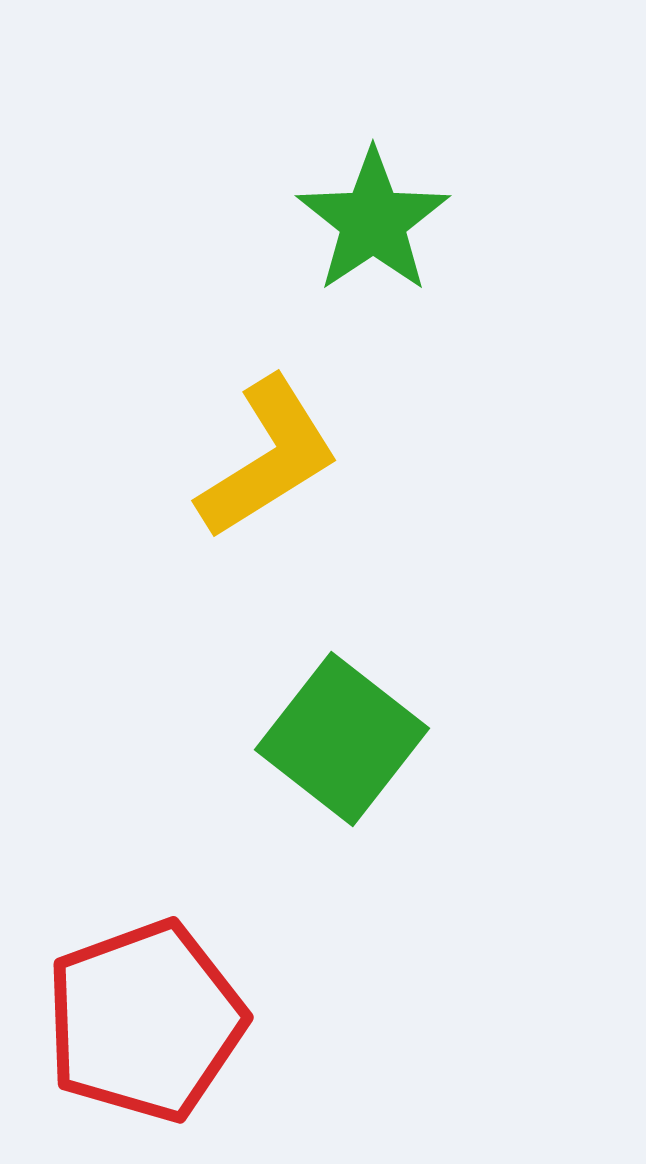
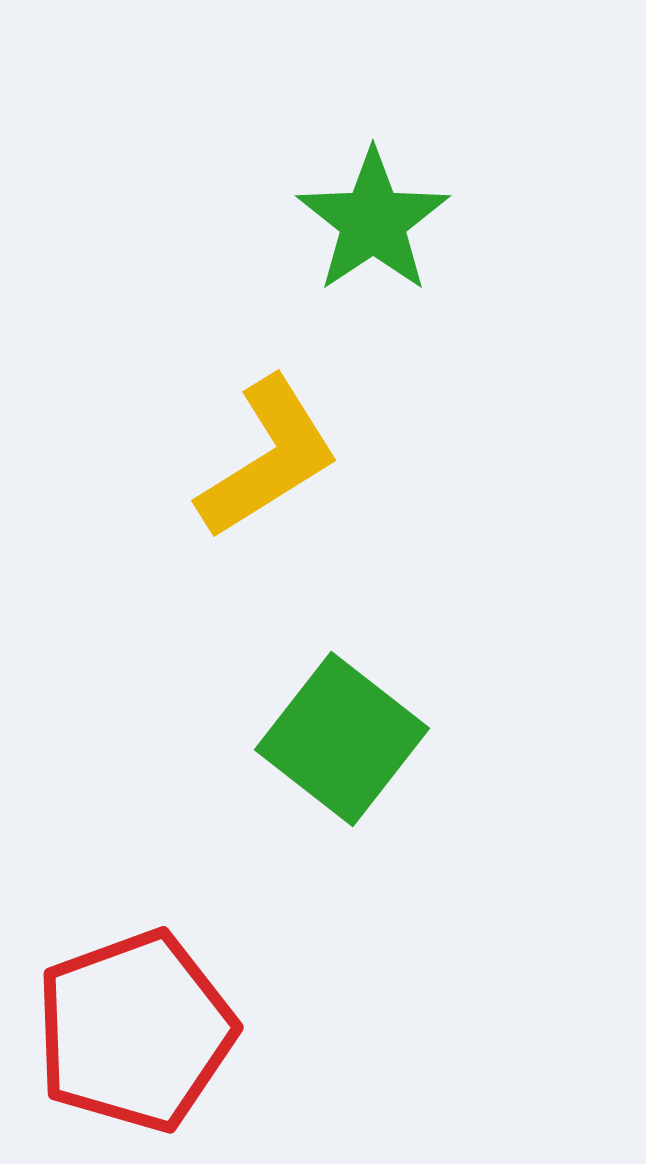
red pentagon: moved 10 px left, 10 px down
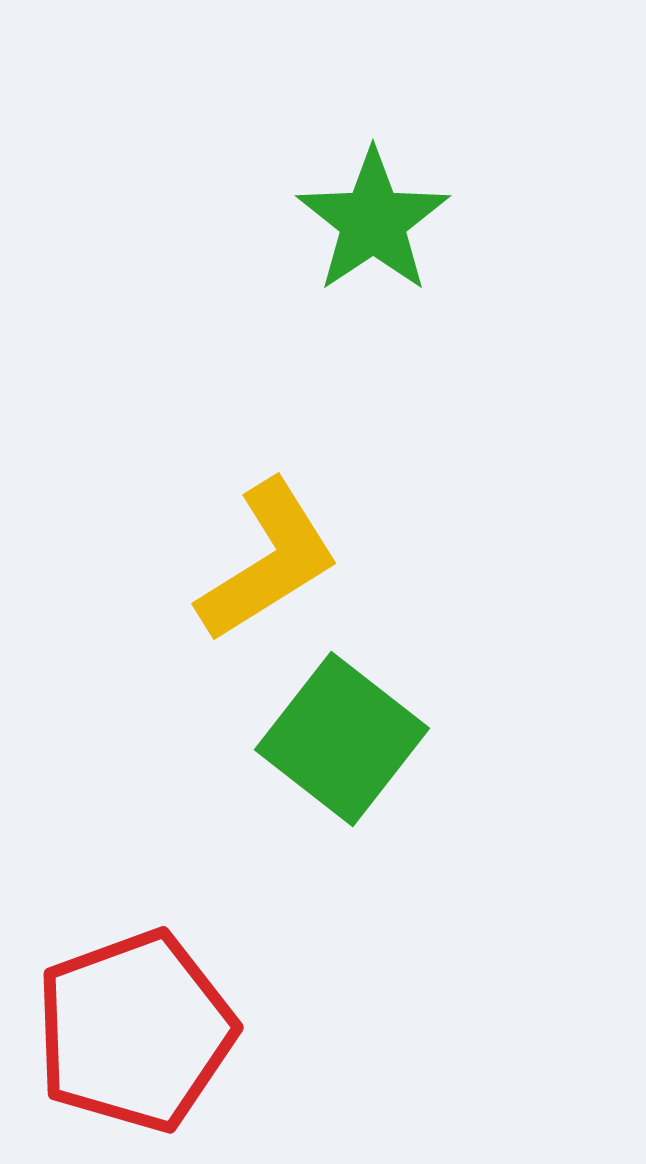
yellow L-shape: moved 103 px down
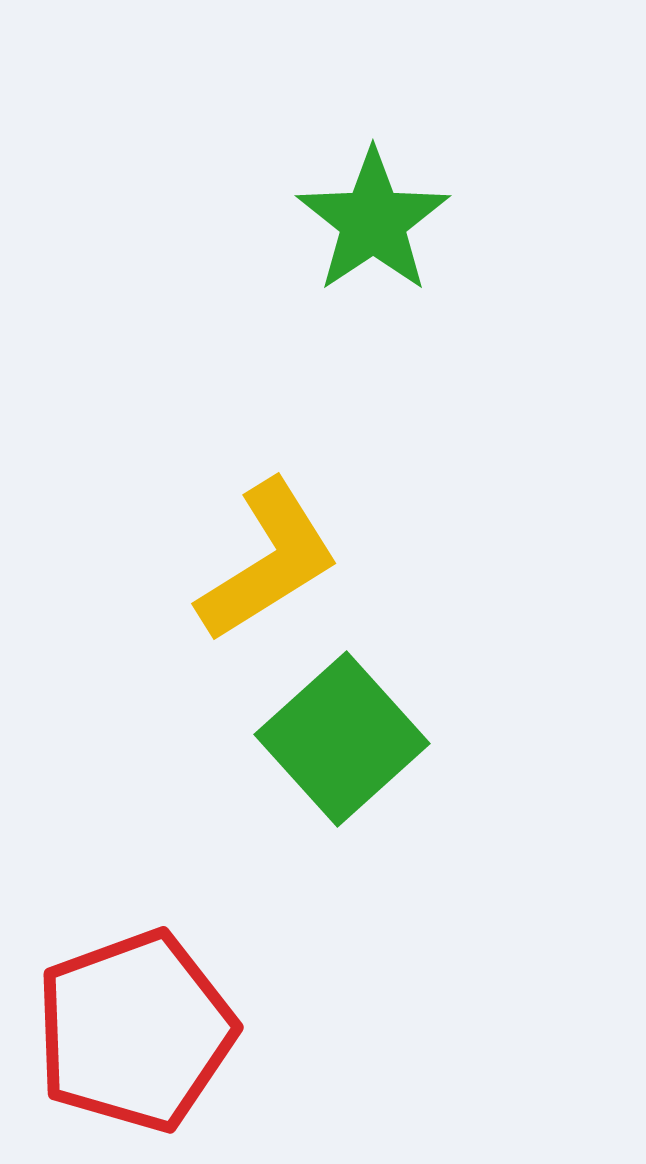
green square: rotated 10 degrees clockwise
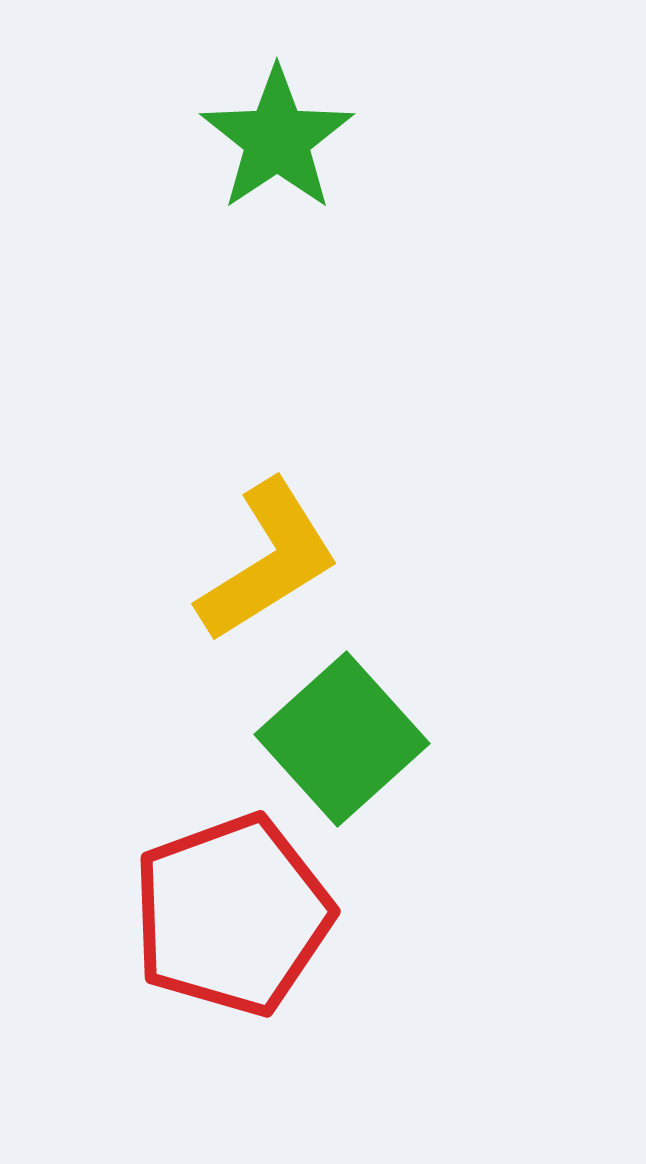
green star: moved 96 px left, 82 px up
red pentagon: moved 97 px right, 116 px up
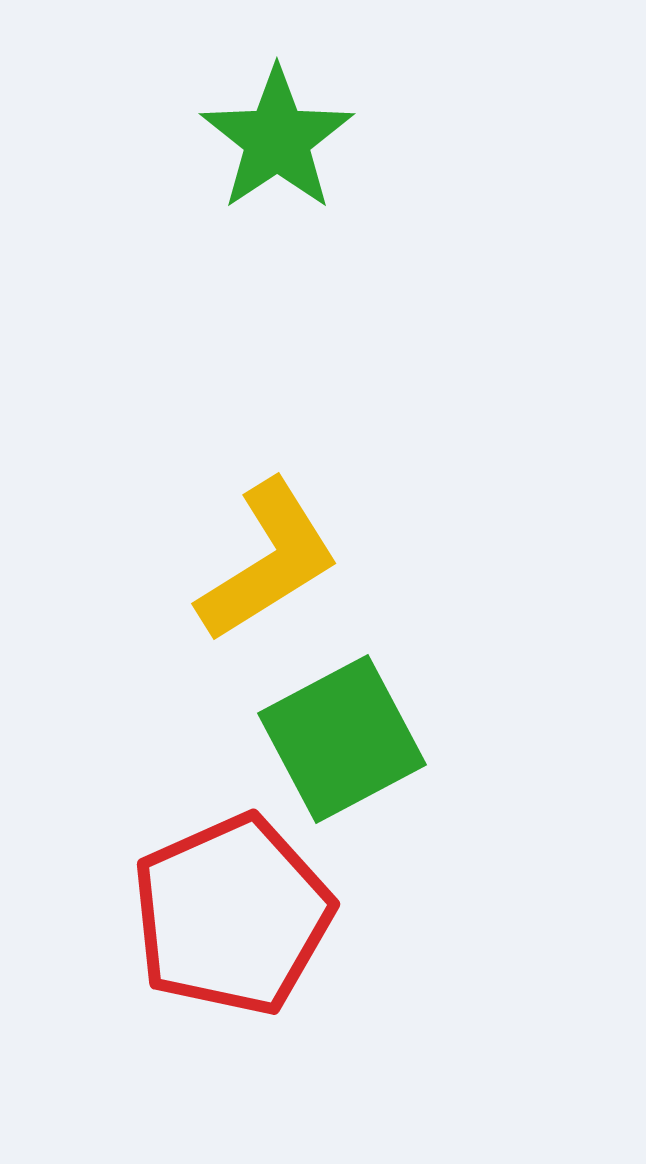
green square: rotated 14 degrees clockwise
red pentagon: rotated 4 degrees counterclockwise
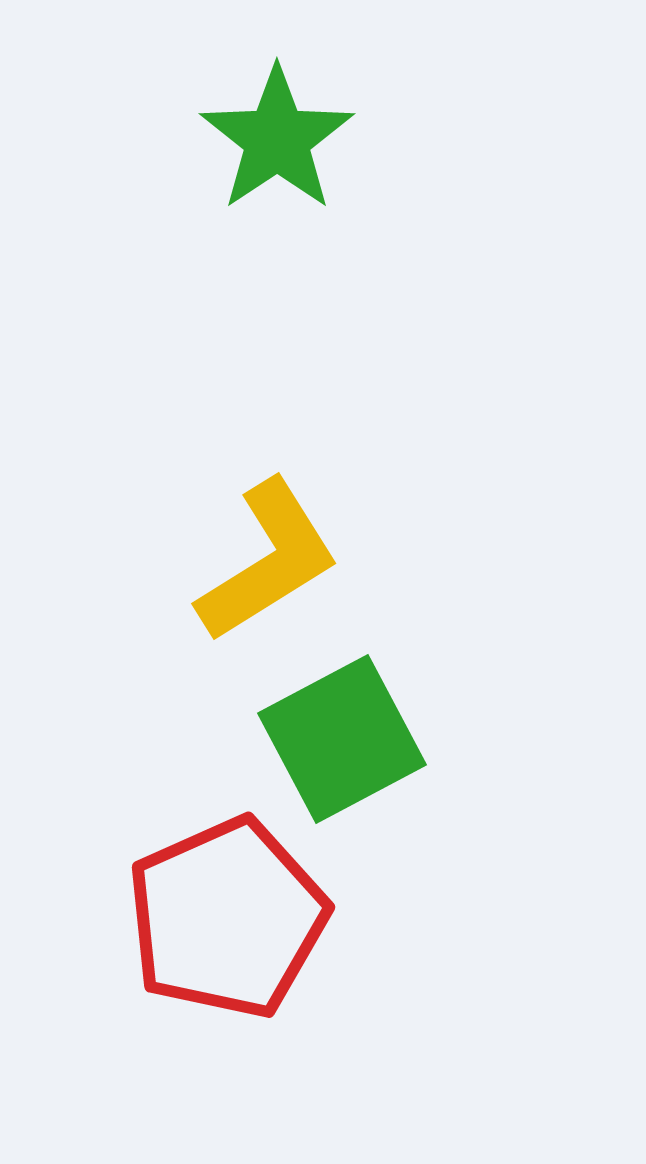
red pentagon: moved 5 px left, 3 px down
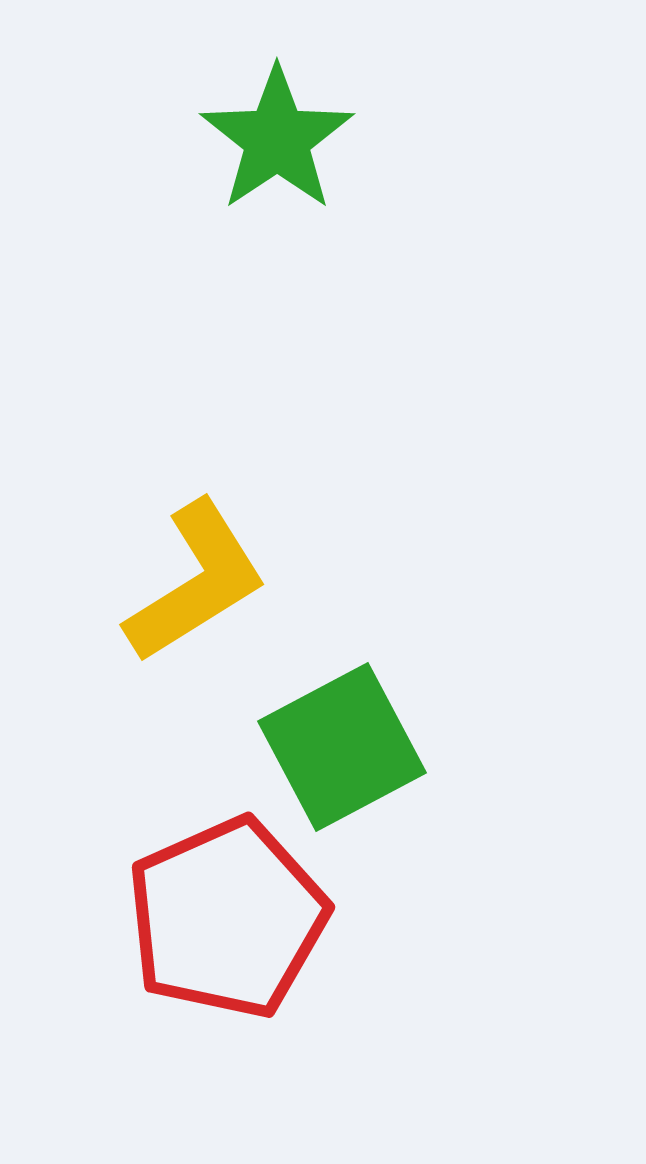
yellow L-shape: moved 72 px left, 21 px down
green square: moved 8 px down
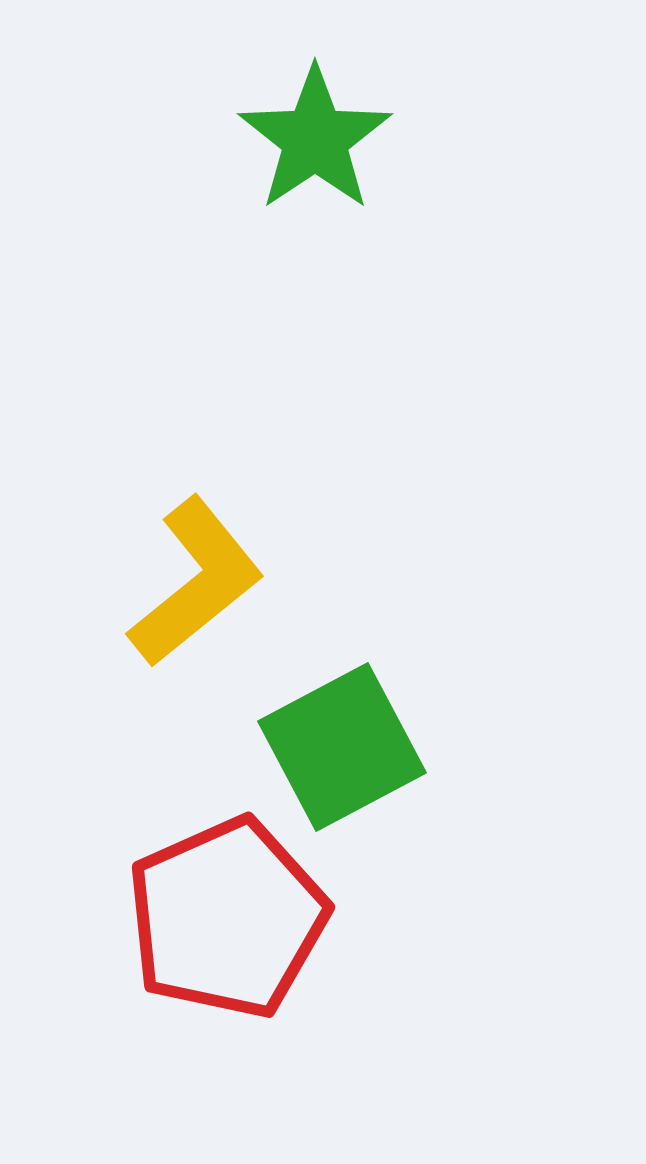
green star: moved 38 px right
yellow L-shape: rotated 7 degrees counterclockwise
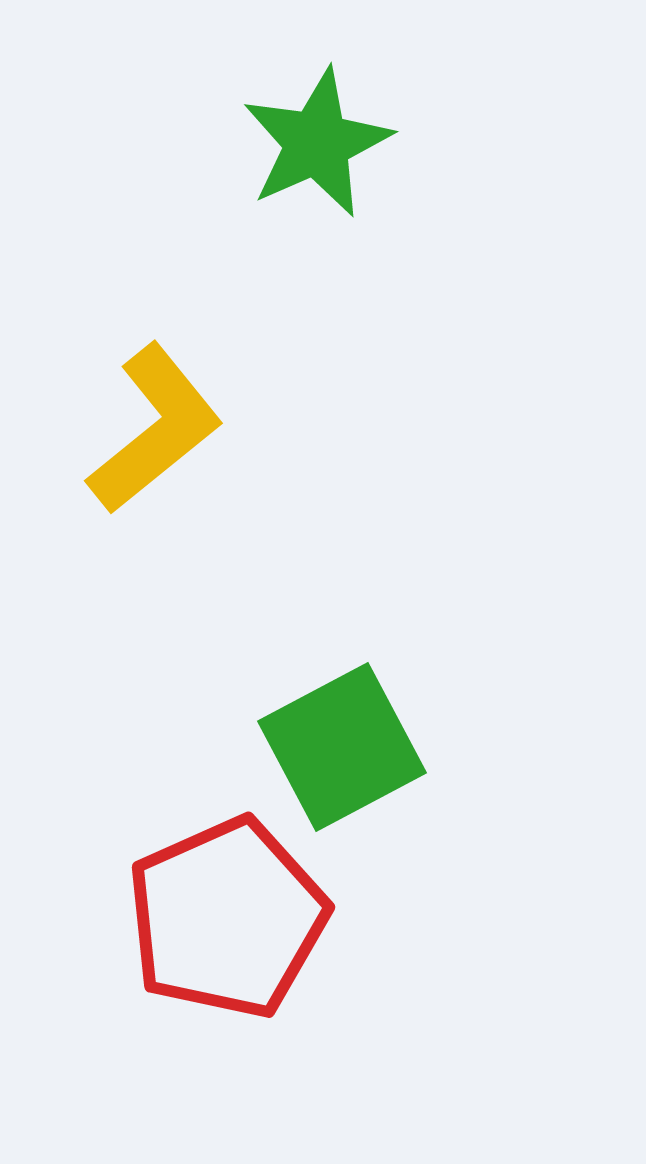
green star: moved 2 px right, 4 px down; rotated 10 degrees clockwise
yellow L-shape: moved 41 px left, 153 px up
